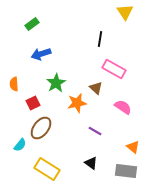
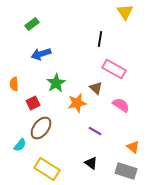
pink semicircle: moved 2 px left, 2 px up
gray rectangle: rotated 10 degrees clockwise
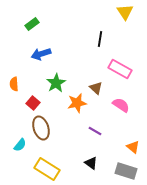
pink rectangle: moved 6 px right
red square: rotated 24 degrees counterclockwise
brown ellipse: rotated 55 degrees counterclockwise
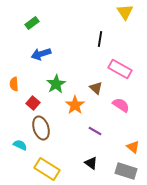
green rectangle: moved 1 px up
green star: moved 1 px down
orange star: moved 2 px left, 2 px down; rotated 24 degrees counterclockwise
cyan semicircle: rotated 104 degrees counterclockwise
